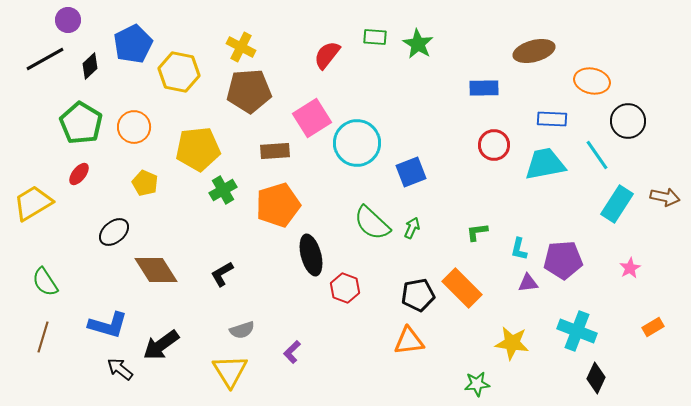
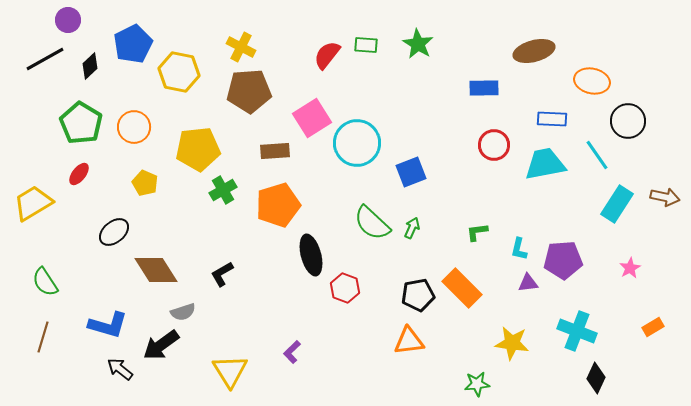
green rectangle at (375, 37): moved 9 px left, 8 px down
gray semicircle at (242, 330): moved 59 px left, 18 px up
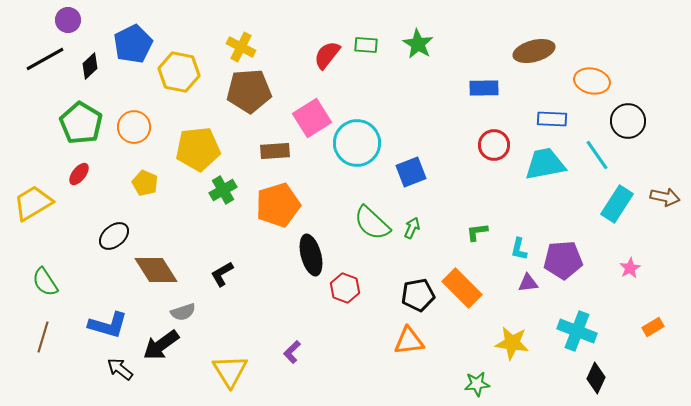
black ellipse at (114, 232): moved 4 px down
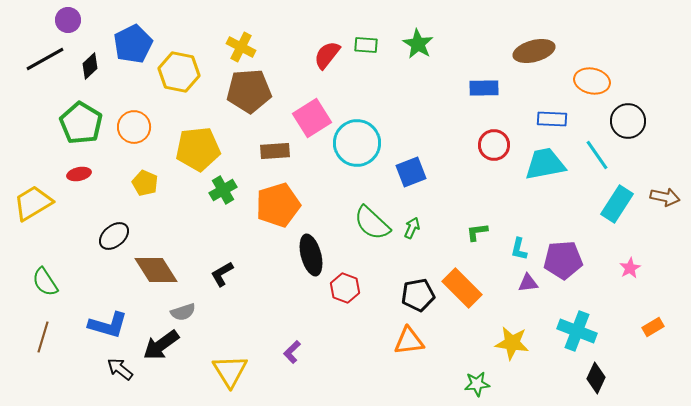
red ellipse at (79, 174): rotated 40 degrees clockwise
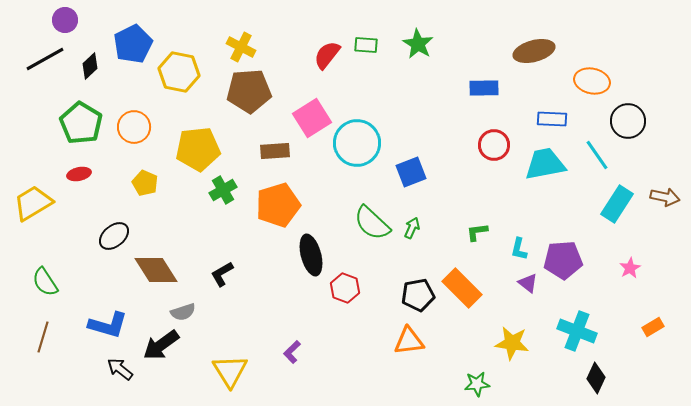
purple circle at (68, 20): moved 3 px left
purple triangle at (528, 283): rotated 45 degrees clockwise
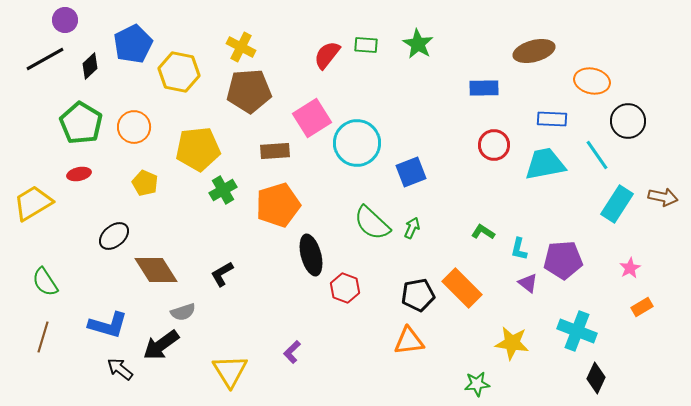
brown arrow at (665, 197): moved 2 px left
green L-shape at (477, 232): moved 6 px right; rotated 40 degrees clockwise
orange rectangle at (653, 327): moved 11 px left, 20 px up
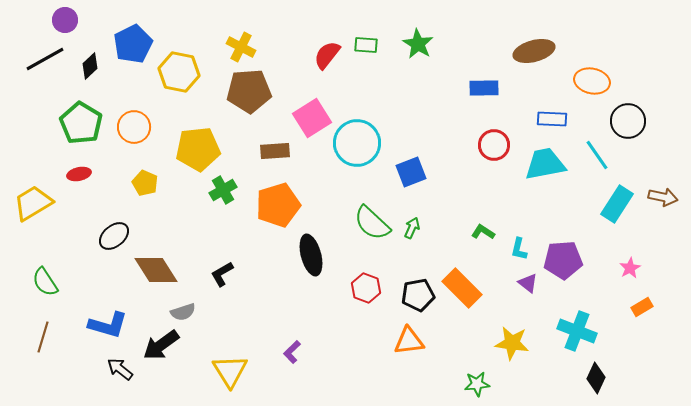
red hexagon at (345, 288): moved 21 px right
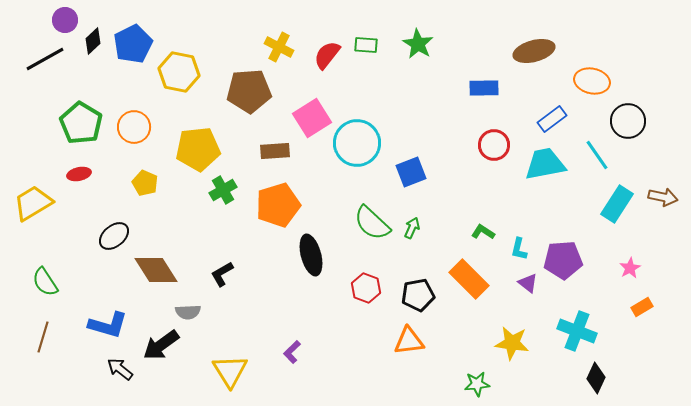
yellow cross at (241, 47): moved 38 px right
black diamond at (90, 66): moved 3 px right, 25 px up
blue rectangle at (552, 119): rotated 40 degrees counterclockwise
orange rectangle at (462, 288): moved 7 px right, 9 px up
gray semicircle at (183, 312): moved 5 px right; rotated 15 degrees clockwise
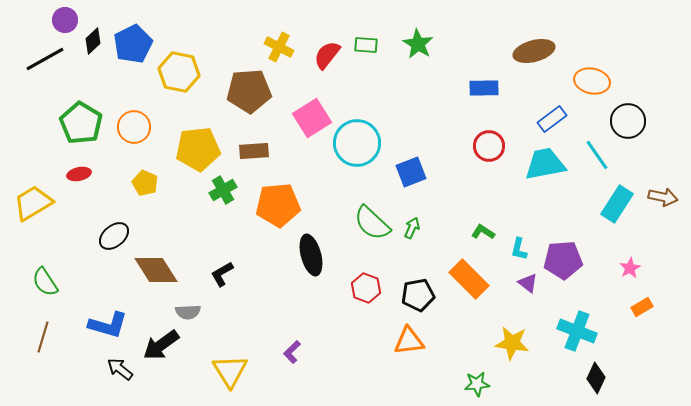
red circle at (494, 145): moved 5 px left, 1 px down
brown rectangle at (275, 151): moved 21 px left
orange pentagon at (278, 205): rotated 12 degrees clockwise
